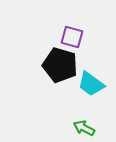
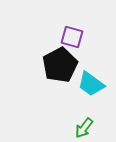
black pentagon: rotated 28 degrees clockwise
green arrow: rotated 80 degrees counterclockwise
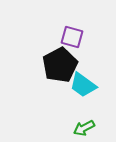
cyan trapezoid: moved 8 px left, 1 px down
green arrow: rotated 25 degrees clockwise
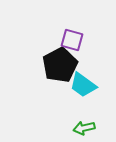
purple square: moved 3 px down
green arrow: rotated 15 degrees clockwise
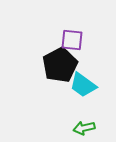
purple square: rotated 10 degrees counterclockwise
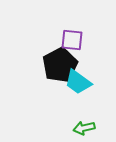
cyan trapezoid: moved 5 px left, 3 px up
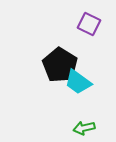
purple square: moved 17 px right, 16 px up; rotated 20 degrees clockwise
black pentagon: rotated 12 degrees counterclockwise
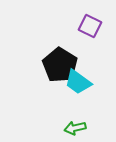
purple square: moved 1 px right, 2 px down
green arrow: moved 9 px left
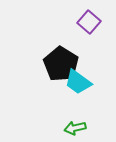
purple square: moved 1 px left, 4 px up; rotated 15 degrees clockwise
black pentagon: moved 1 px right, 1 px up
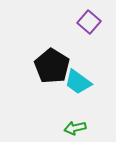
black pentagon: moved 9 px left, 2 px down
